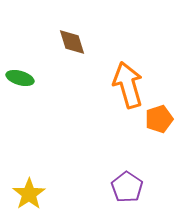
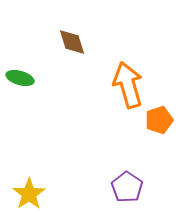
orange pentagon: moved 1 px down
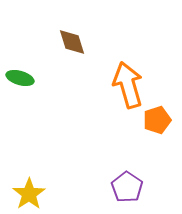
orange pentagon: moved 2 px left
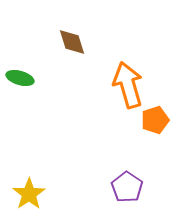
orange pentagon: moved 2 px left
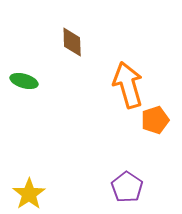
brown diamond: rotated 16 degrees clockwise
green ellipse: moved 4 px right, 3 px down
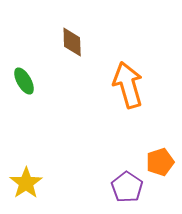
green ellipse: rotated 44 degrees clockwise
orange pentagon: moved 5 px right, 42 px down
yellow star: moved 3 px left, 11 px up
